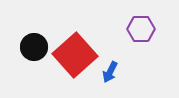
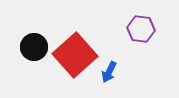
purple hexagon: rotated 8 degrees clockwise
blue arrow: moved 1 px left
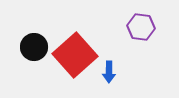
purple hexagon: moved 2 px up
blue arrow: rotated 25 degrees counterclockwise
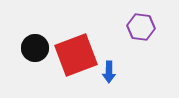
black circle: moved 1 px right, 1 px down
red square: moved 1 px right; rotated 21 degrees clockwise
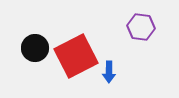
red square: moved 1 px down; rotated 6 degrees counterclockwise
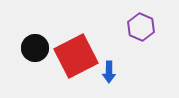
purple hexagon: rotated 16 degrees clockwise
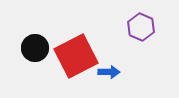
blue arrow: rotated 90 degrees counterclockwise
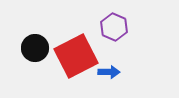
purple hexagon: moved 27 px left
